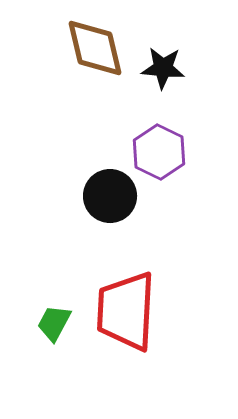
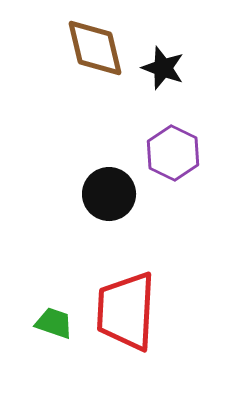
black star: rotated 15 degrees clockwise
purple hexagon: moved 14 px right, 1 px down
black circle: moved 1 px left, 2 px up
green trapezoid: rotated 81 degrees clockwise
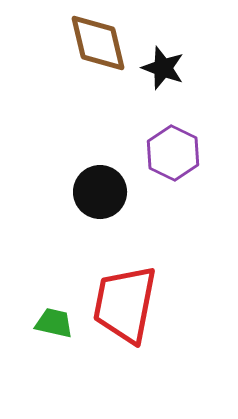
brown diamond: moved 3 px right, 5 px up
black circle: moved 9 px left, 2 px up
red trapezoid: moved 1 px left, 7 px up; rotated 8 degrees clockwise
green trapezoid: rotated 6 degrees counterclockwise
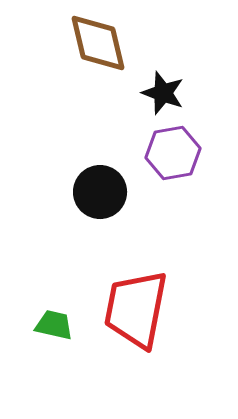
black star: moved 25 px down
purple hexagon: rotated 24 degrees clockwise
red trapezoid: moved 11 px right, 5 px down
green trapezoid: moved 2 px down
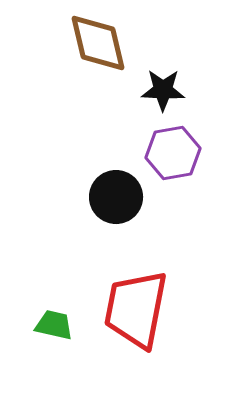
black star: moved 3 px up; rotated 18 degrees counterclockwise
black circle: moved 16 px right, 5 px down
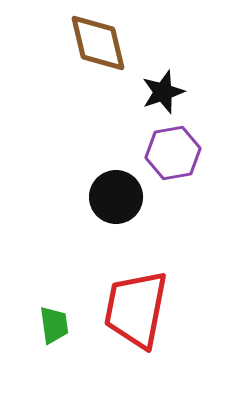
black star: moved 2 px down; rotated 21 degrees counterclockwise
green trapezoid: rotated 69 degrees clockwise
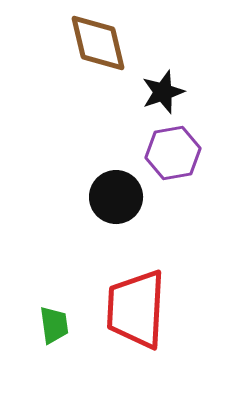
red trapezoid: rotated 8 degrees counterclockwise
